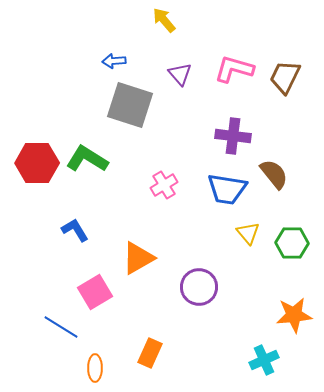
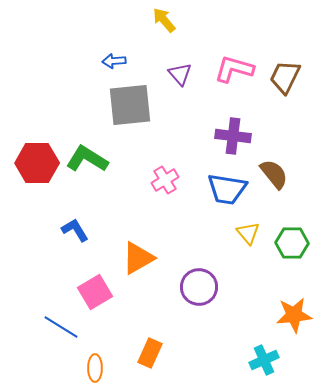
gray square: rotated 24 degrees counterclockwise
pink cross: moved 1 px right, 5 px up
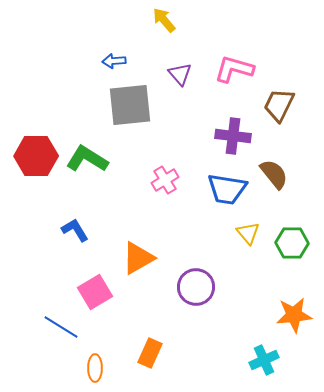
brown trapezoid: moved 6 px left, 28 px down
red hexagon: moved 1 px left, 7 px up
purple circle: moved 3 px left
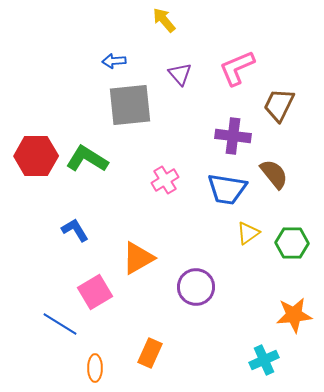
pink L-shape: moved 3 px right, 1 px up; rotated 39 degrees counterclockwise
yellow triangle: rotated 35 degrees clockwise
blue line: moved 1 px left, 3 px up
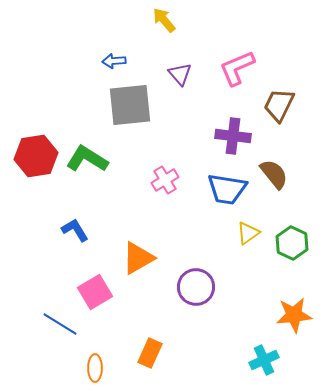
red hexagon: rotated 9 degrees counterclockwise
green hexagon: rotated 24 degrees clockwise
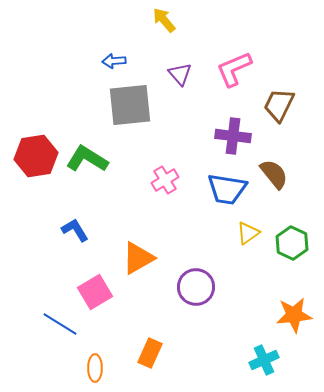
pink L-shape: moved 3 px left, 1 px down
